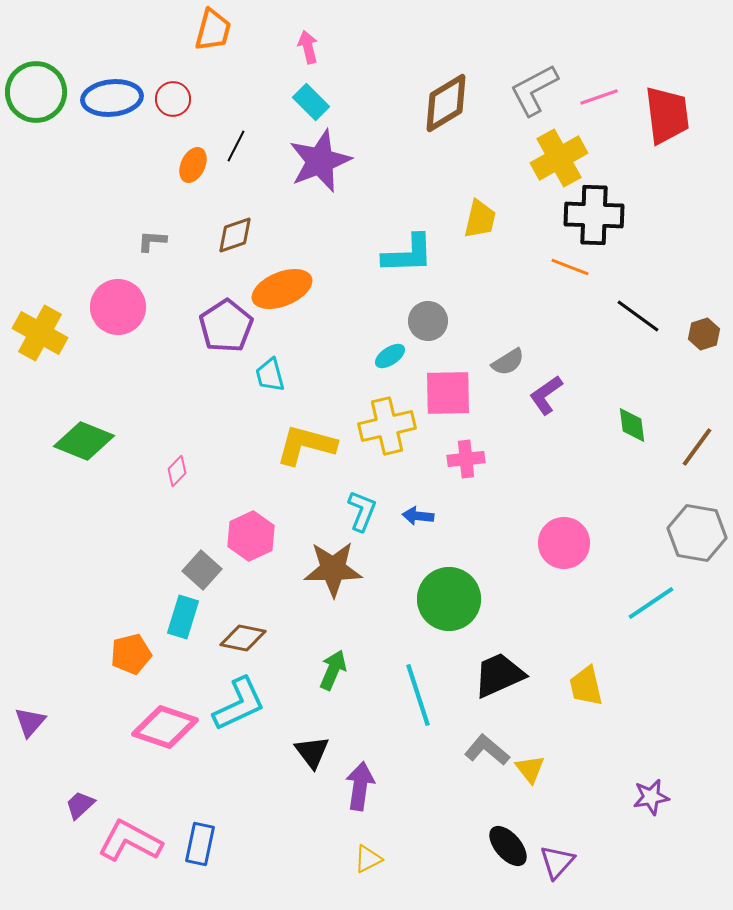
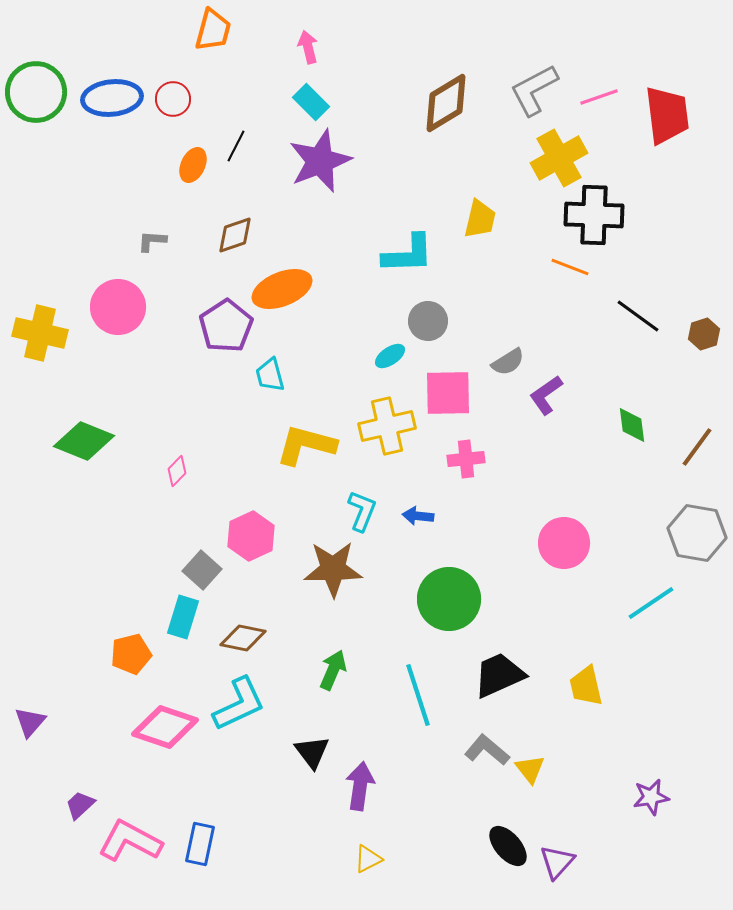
yellow cross at (40, 333): rotated 16 degrees counterclockwise
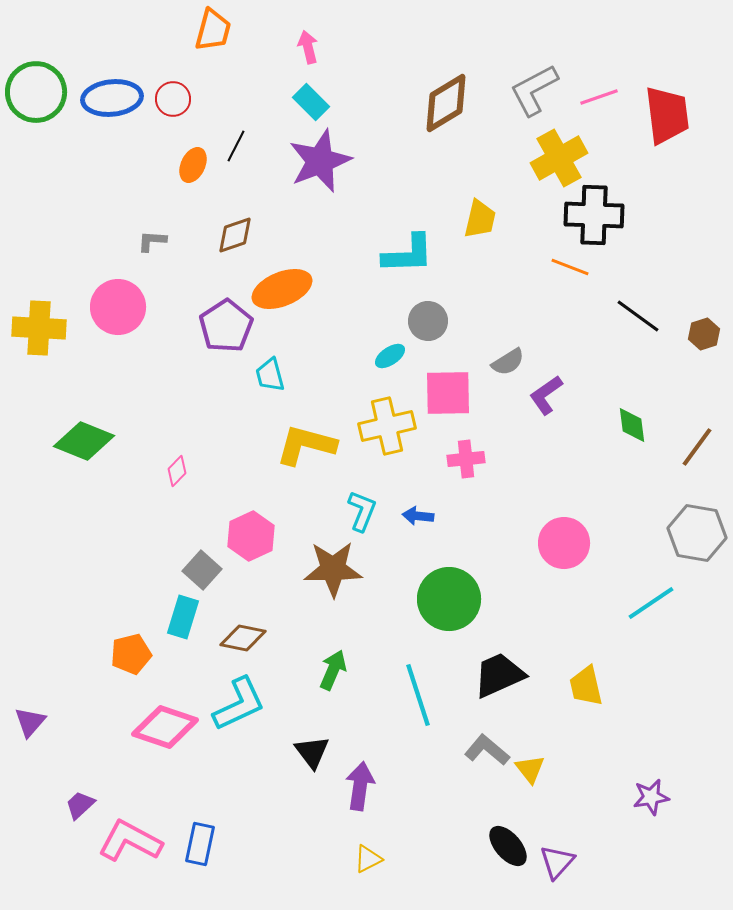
yellow cross at (40, 333): moved 1 px left, 5 px up; rotated 10 degrees counterclockwise
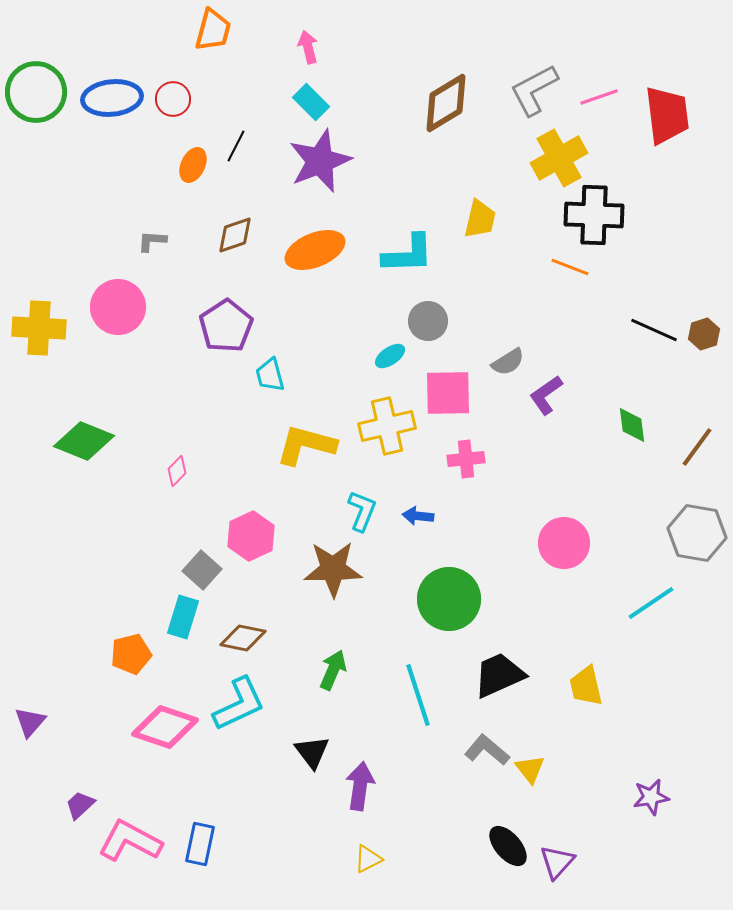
orange ellipse at (282, 289): moved 33 px right, 39 px up
black line at (638, 316): moved 16 px right, 14 px down; rotated 12 degrees counterclockwise
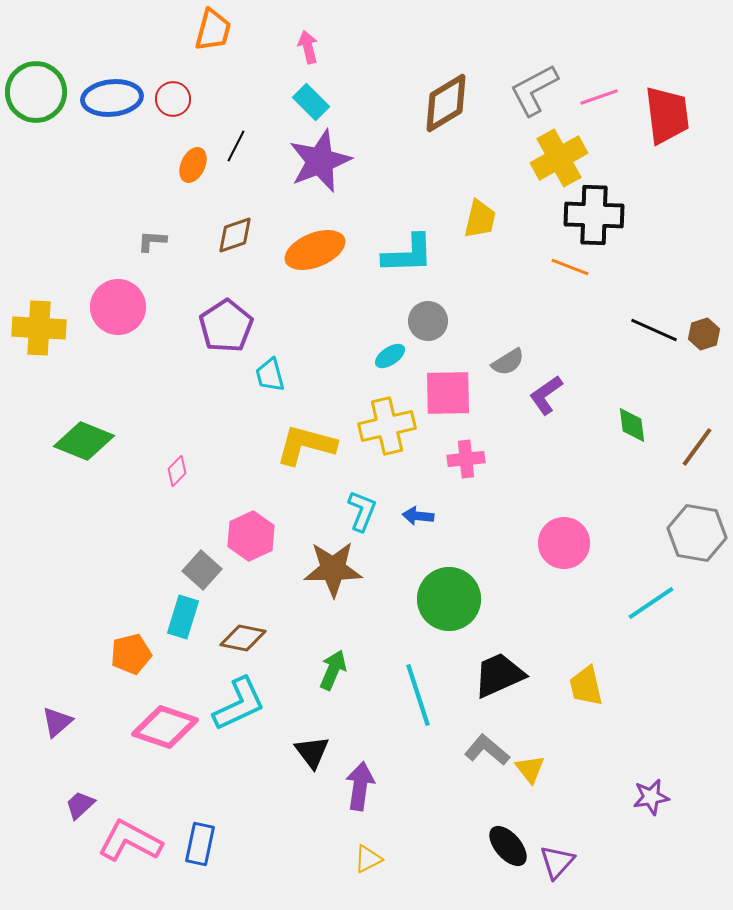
purple triangle at (30, 722): moved 27 px right; rotated 8 degrees clockwise
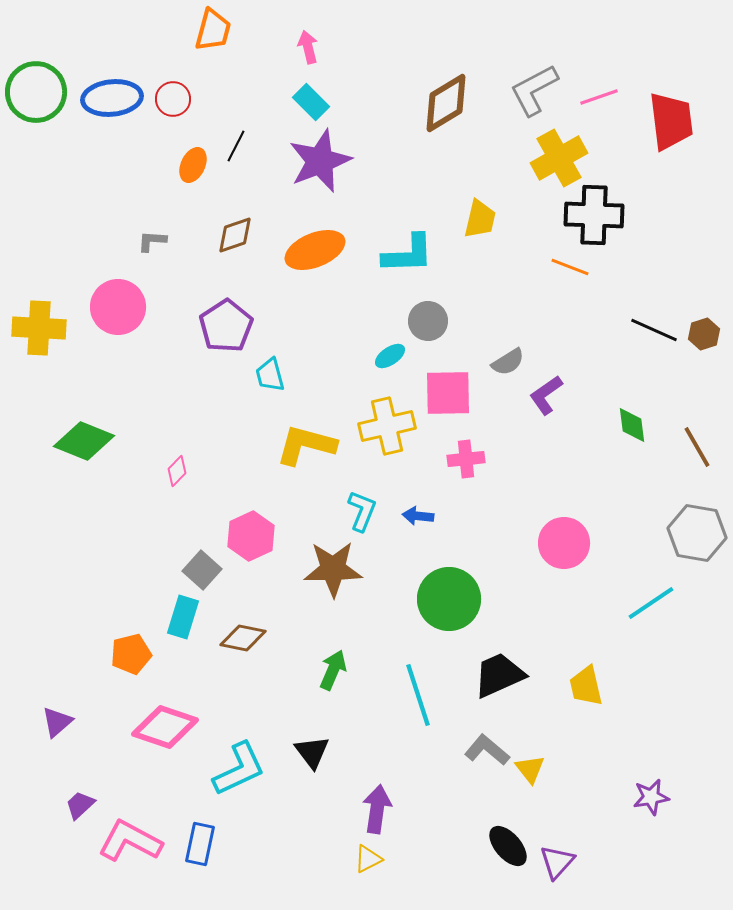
red trapezoid at (667, 115): moved 4 px right, 6 px down
brown line at (697, 447): rotated 66 degrees counterclockwise
cyan L-shape at (239, 704): moved 65 px down
purple arrow at (360, 786): moved 17 px right, 23 px down
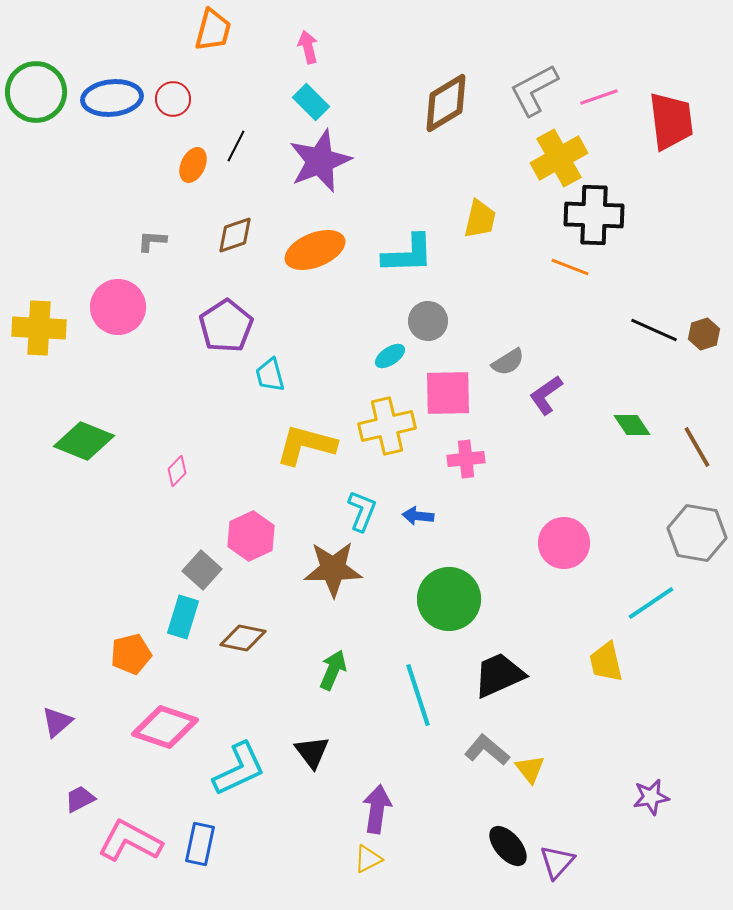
green diamond at (632, 425): rotated 27 degrees counterclockwise
yellow trapezoid at (586, 686): moved 20 px right, 24 px up
purple trapezoid at (80, 805): moved 6 px up; rotated 16 degrees clockwise
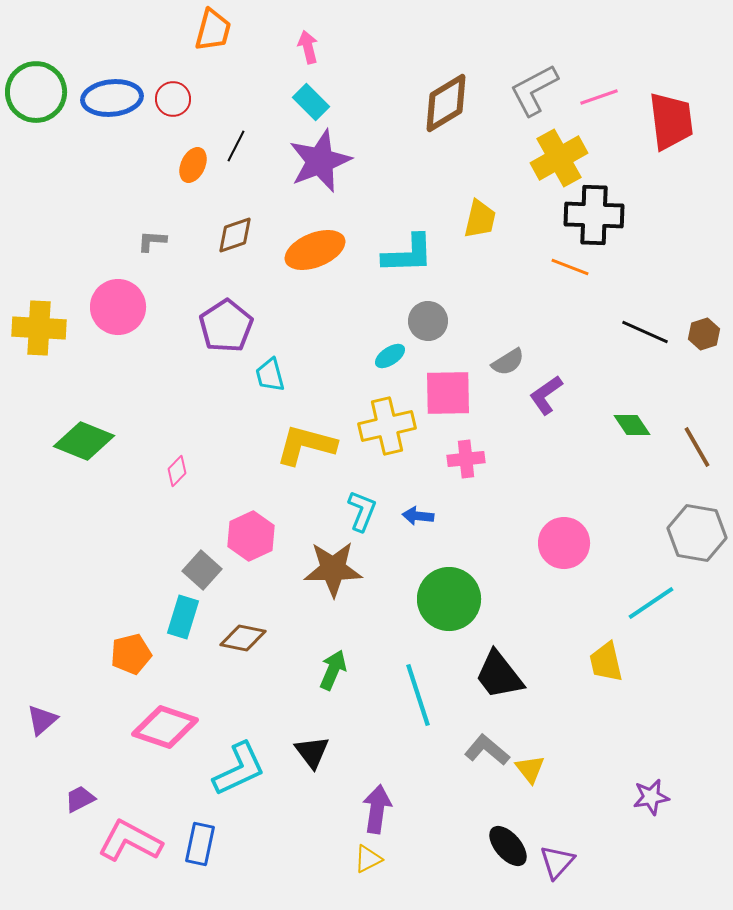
black line at (654, 330): moved 9 px left, 2 px down
black trapezoid at (499, 675): rotated 104 degrees counterclockwise
purple triangle at (57, 722): moved 15 px left, 2 px up
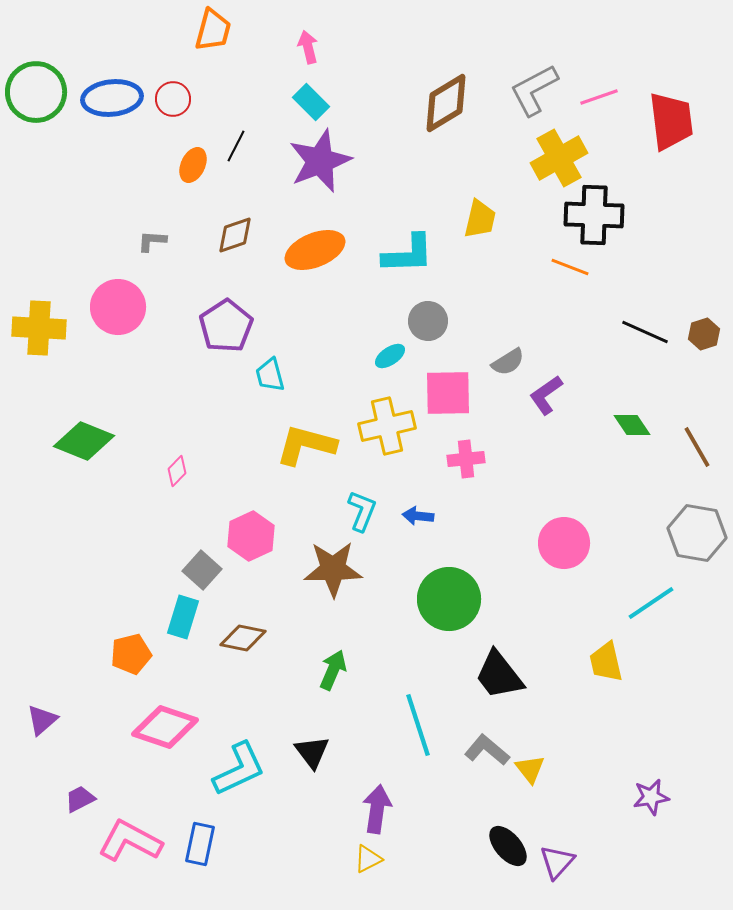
cyan line at (418, 695): moved 30 px down
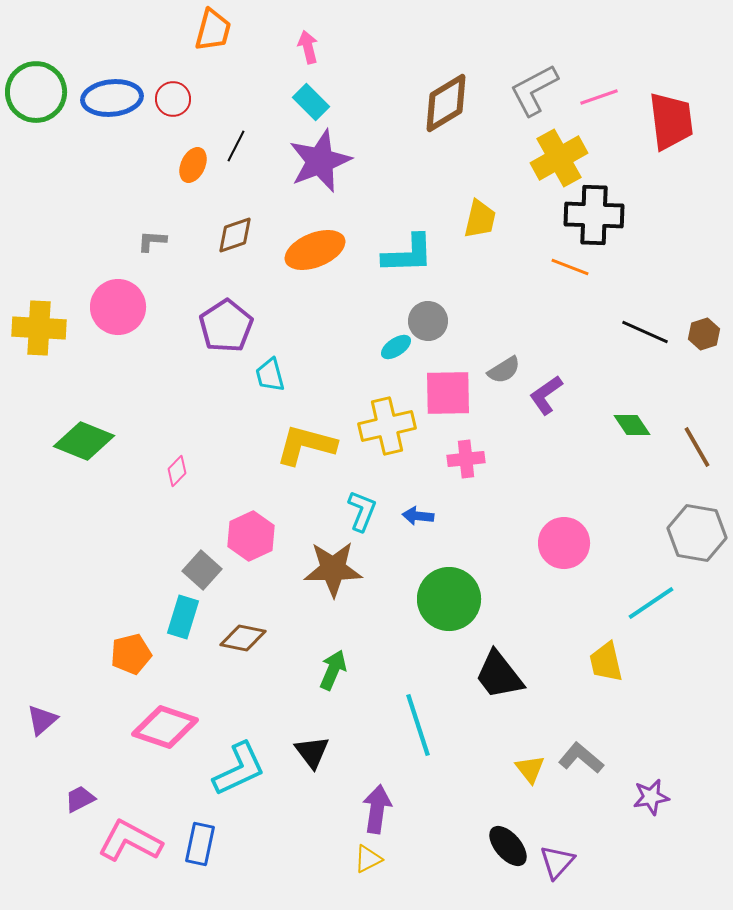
cyan ellipse at (390, 356): moved 6 px right, 9 px up
gray semicircle at (508, 362): moved 4 px left, 8 px down
gray L-shape at (487, 750): moved 94 px right, 8 px down
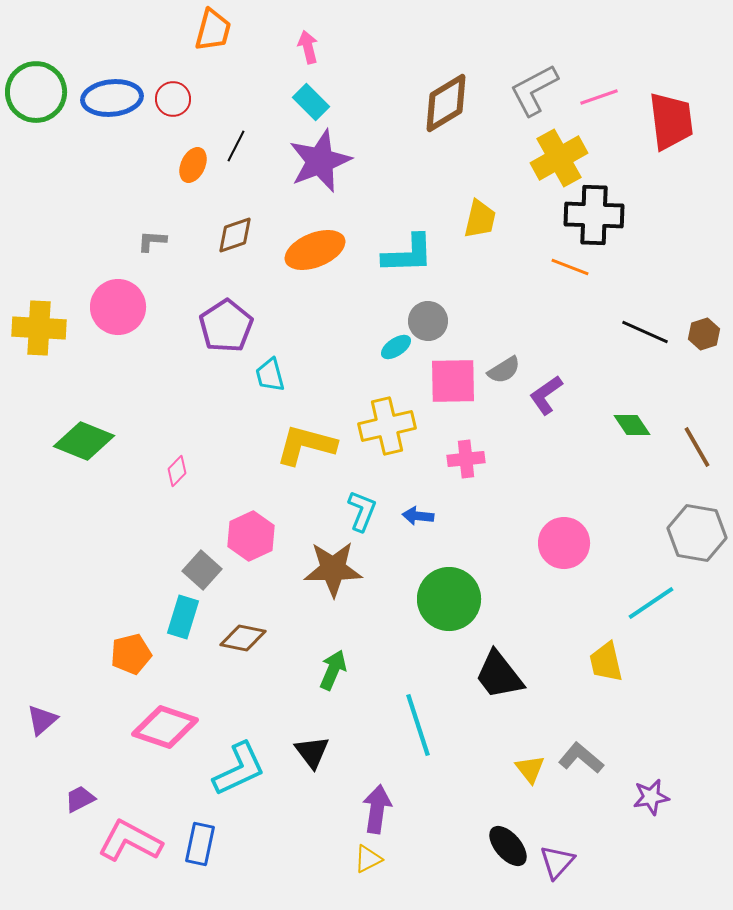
pink square at (448, 393): moved 5 px right, 12 px up
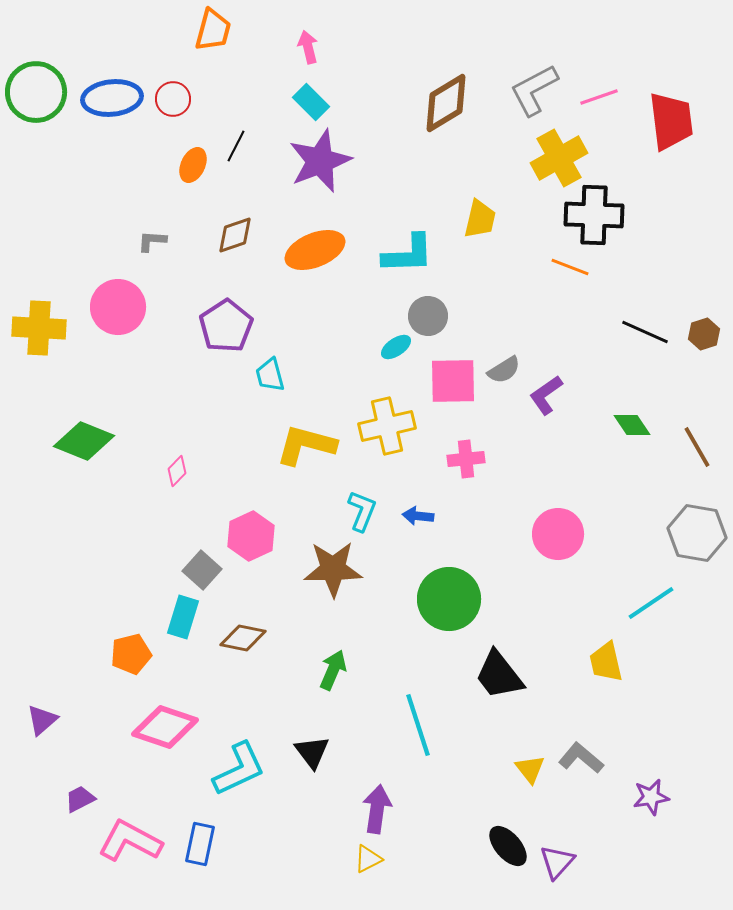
gray circle at (428, 321): moved 5 px up
pink circle at (564, 543): moved 6 px left, 9 px up
